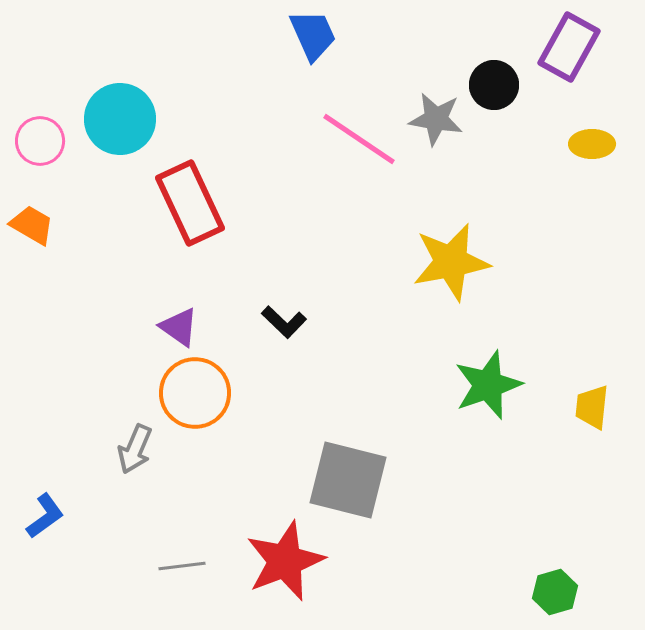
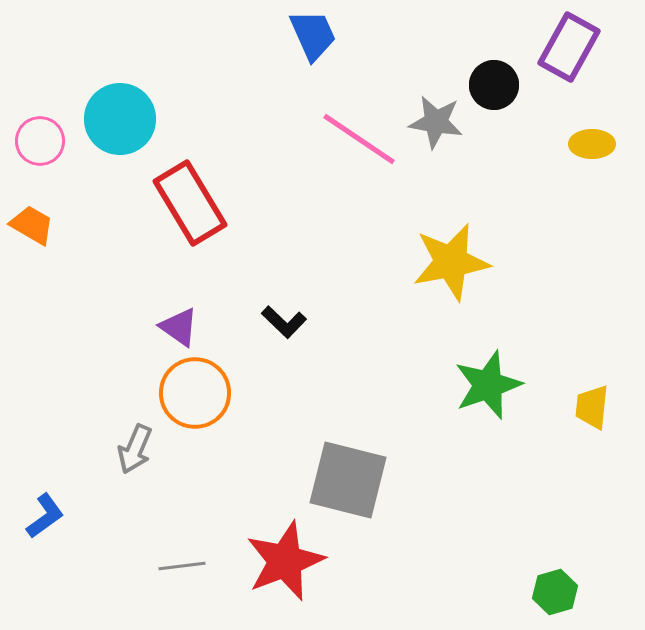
gray star: moved 3 px down
red rectangle: rotated 6 degrees counterclockwise
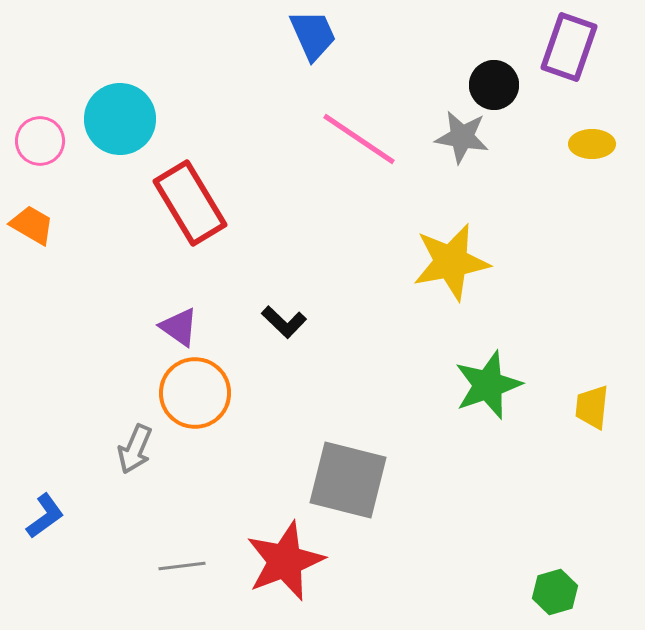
purple rectangle: rotated 10 degrees counterclockwise
gray star: moved 26 px right, 15 px down
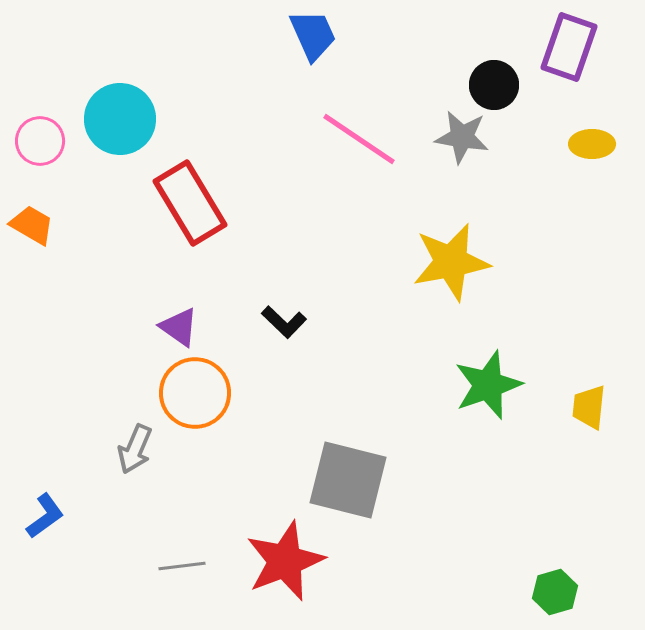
yellow trapezoid: moved 3 px left
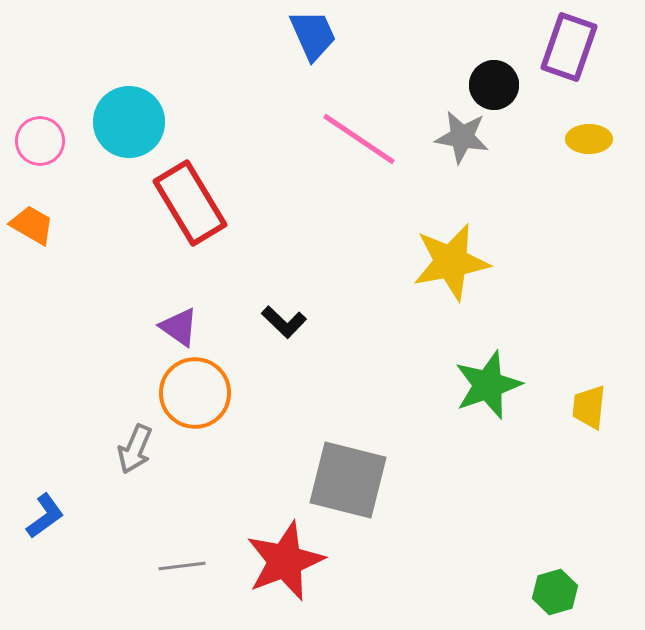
cyan circle: moved 9 px right, 3 px down
yellow ellipse: moved 3 px left, 5 px up
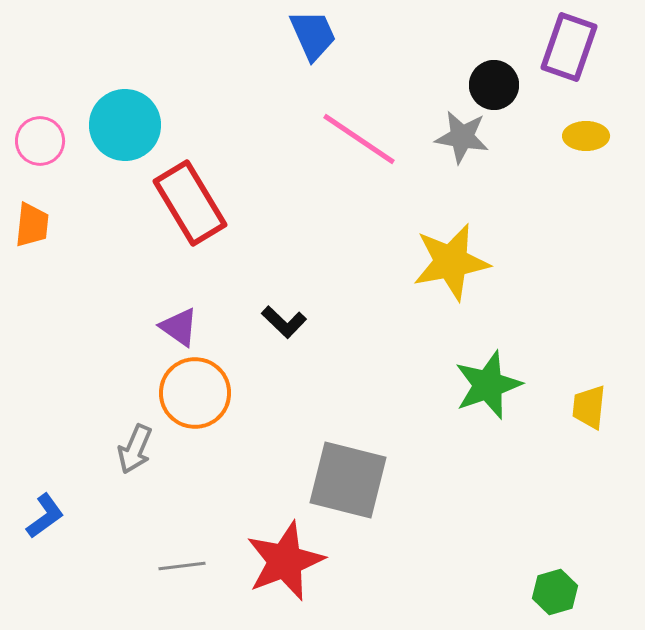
cyan circle: moved 4 px left, 3 px down
yellow ellipse: moved 3 px left, 3 px up
orange trapezoid: rotated 66 degrees clockwise
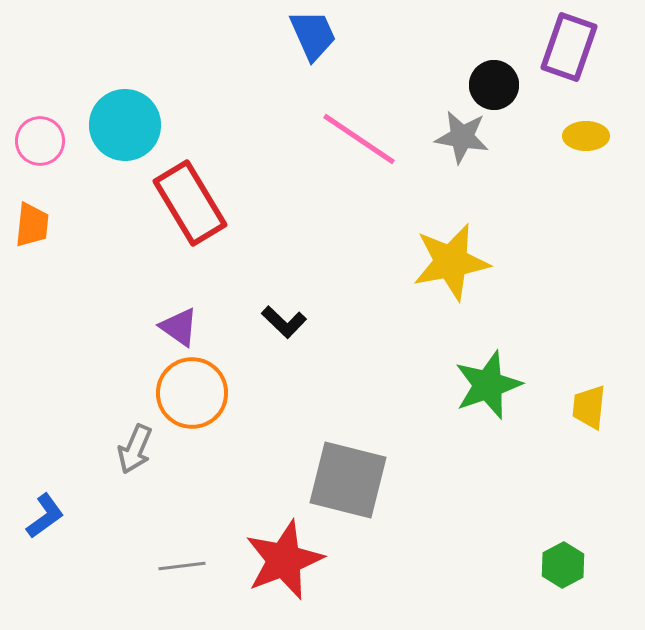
orange circle: moved 3 px left
red star: moved 1 px left, 1 px up
green hexagon: moved 8 px right, 27 px up; rotated 12 degrees counterclockwise
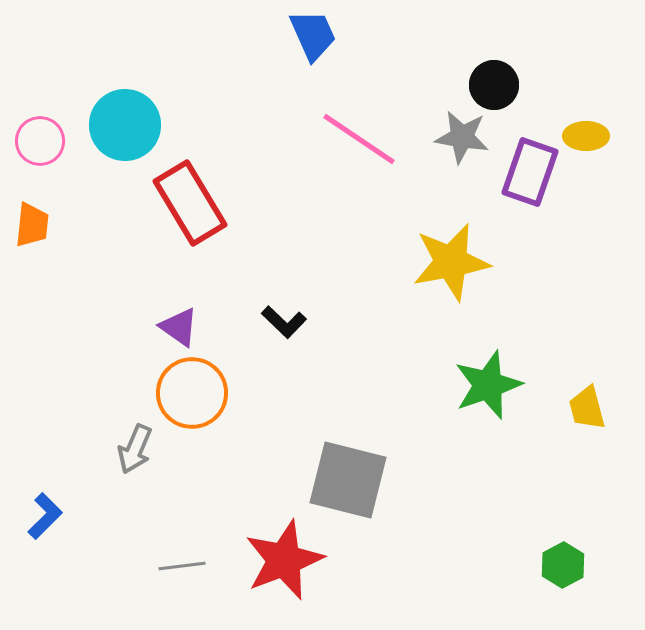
purple rectangle: moved 39 px left, 125 px down
yellow trapezoid: moved 2 px left, 1 px down; rotated 21 degrees counterclockwise
blue L-shape: rotated 9 degrees counterclockwise
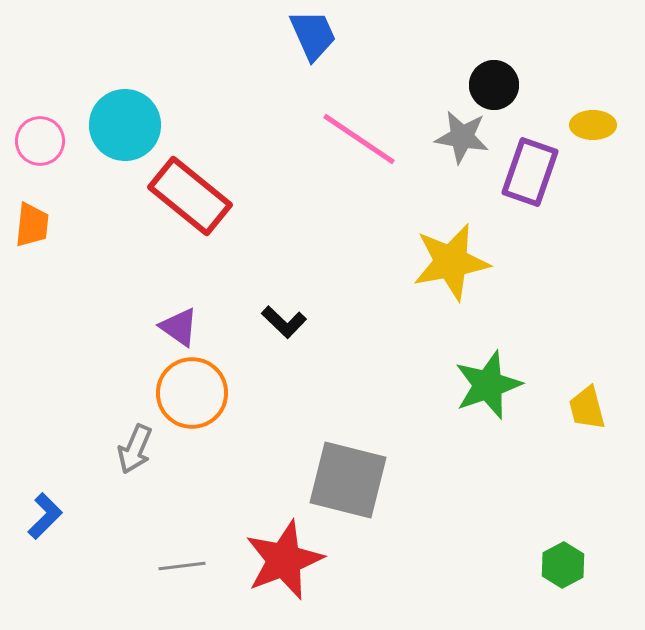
yellow ellipse: moved 7 px right, 11 px up
red rectangle: moved 7 px up; rotated 20 degrees counterclockwise
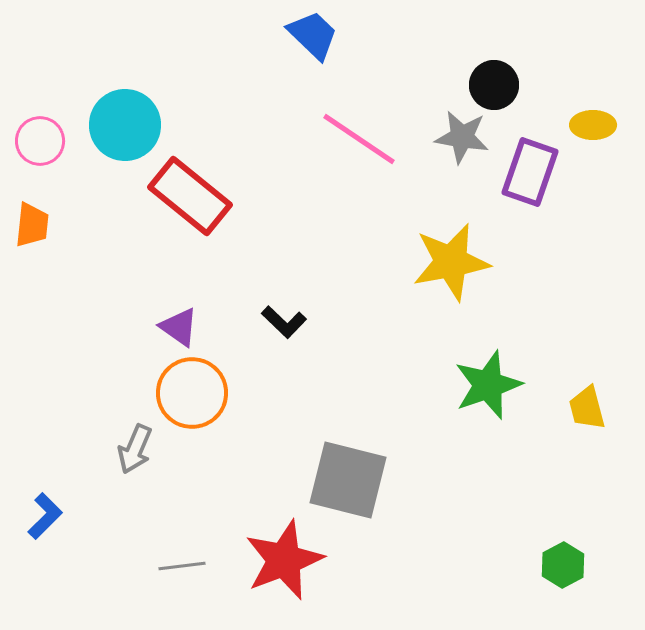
blue trapezoid: rotated 22 degrees counterclockwise
